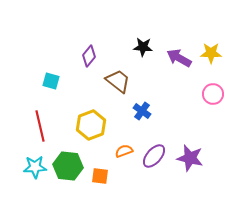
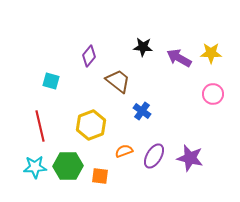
purple ellipse: rotated 10 degrees counterclockwise
green hexagon: rotated 8 degrees counterclockwise
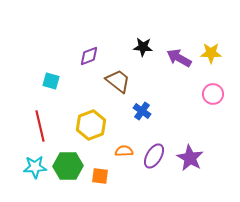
purple diamond: rotated 30 degrees clockwise
orange semicircle: rotated 18 degrees clockwise
purple star: rotated 16 degrees clockwise
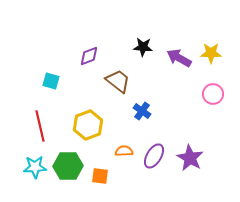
yellow hexagon: moved 3 px left
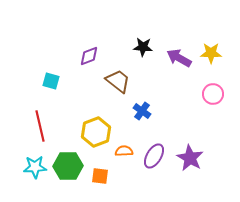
yellow hexagon: moved 8 px right, 7 px down
